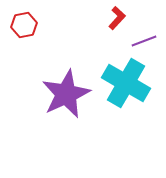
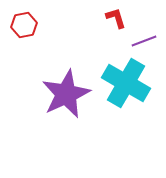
red L-shape: moved 1 px left; rotated 60 degrees counterclockwise
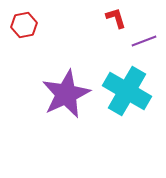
cyan cross: moved 1 px right, 8 px down
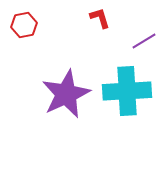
red L-shape: moved 16 px left
purple line: rotated 10 degrees counterclockwise
cyan cross: rotated 33 degrees counterclockwise
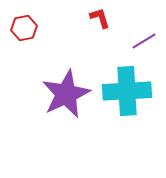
red hexagon: moved 3 px down
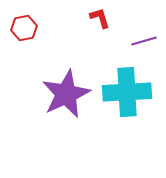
purple line: rotated 15 degrees clockwise
cyan cross: moved 1 px down
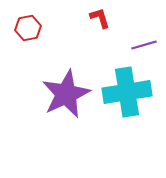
red hexagon: moved 4 px right
purple line: moved 4 px down
cyan cross: rotated 6 degrees counterclockwise
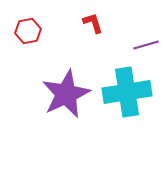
red L-shape: moved 7 px left, 5 px down
red hexagon: moved 3 px down
purple line: moved 2 px right
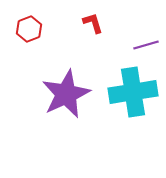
red hexagon: moved 1 px right, 2 px up; rotated 10 degrees counterclockwise
cyan cross: moved 6 px right
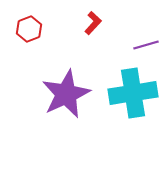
red L-shape: rotated 60 degrees clockwise
cyan cross: moved 1 px down
